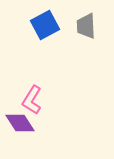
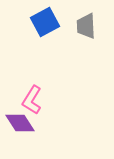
blue square: moved 3 px up
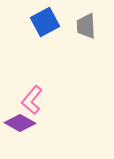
pink L-shape: rotated 8 degrees clockwise
purple diamond: rotated 28 degrees counterclockwise
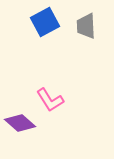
pink L-shape: moved 18 px right; rotated 72 degrees counterclockwise
purple diamond: rotated 12 degrees clockwise
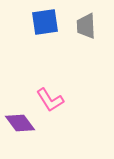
blue square: rotated 20 degrees clockwise
purple diamond: rotated 12 degrees clockwise
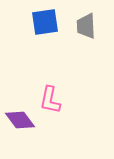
pink L-shape: rotated 44 degrees clockwise
purple diamond: moved 3 px up
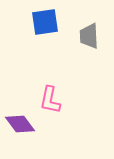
gray trapezoid: moved 3 px right, 10 px down
purple diamond: moved 4 px down
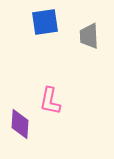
pink L-shape: moved 1 px down
purple diamond: rotated 40 degrees clockwise
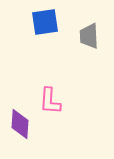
pink L-shape: rotated 8 degrees counterclockwise
